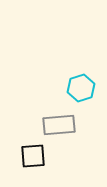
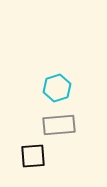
cyan hexagon: moved 24 px left
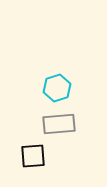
gray rectangle: moved 1 px up
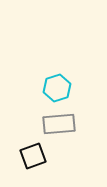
black square: rotated 16 degrees counterclockwise
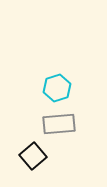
black square: rotated 20 degrees counterclockwise
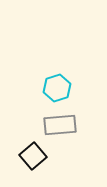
gray rectangle: moved 1 px right, 1 px down
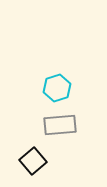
black square: moved 5 px down
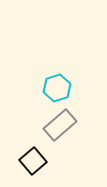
gray rectangle: rotated 36 degrees counterclockwise
